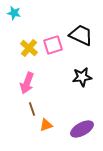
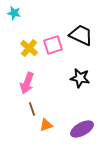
black star: moved 2 px left, 1 px down; rotated 18 degrees clockwise
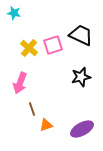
black star: moved 1 px right, 1 px up; rotated 24 degrees counterclockwise
pink arrow: moved 7 px left
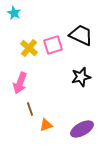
cyan star: rotated 16 degrees clockwise
brown line: moved 2 px left
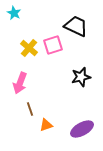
black trapezoid: moved 5 px left, 9 px up
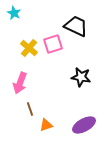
pink square: moved 1 px up
black star: rotated 24 degrees clockwise
purple ellipse: moved 2 px right, 4 px up
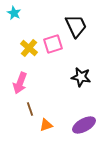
black trapezoid: rotated 40 degrees clockwise
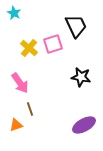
pink arrow: rotated 55 degrees counterclockwise
orange triangle: moved 30 px left
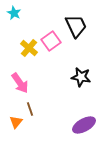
pink square: moved 2 px left, 3 px up; rotated 18 degrees counterclockwise
orange triangle: moved 3 px up; rotated 32 degrees counterclockwise
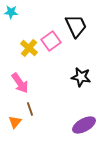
cyan star: moved 3 px left, 1 px up; rotated 24 degrees counterclockwise
orange triangle: moved 1 px left
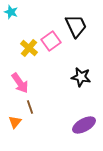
cyan star: rotated 16 degrees clockwise
brown line: moved 2 px up
